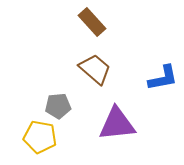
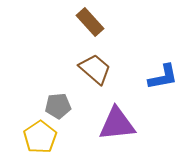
brown rectangle: moved 2 px left
blue L-shape: moved 1 px up
yellow pentagon: rotated 28 degrees clockwise
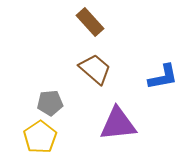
gray pentagon: moved 8 px left, 3 px up
purple triangle: moved 1 px right
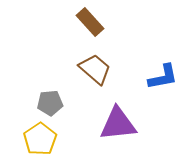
yellow pentagon: moved 2 px down
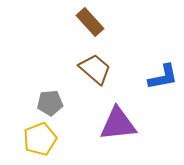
yellow pentagon: rotated 12 degrees clockwise
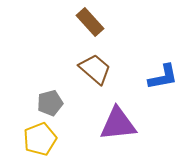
gray pentagon: rotated 10 degrees counterclockwise
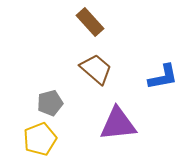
brown trapezoid: moved 1 px right
